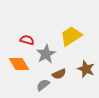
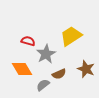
red semicircle: moved 1 px right, 1 px down
orange diamond: moved 3 px right, 5 px down
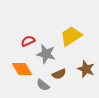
red semicircle: rotated 40 degrees counterclockwise
gray star: rotated 30 degrees counterclockwise
gray semicircle: rotated 104 degrees counterclockwise
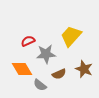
yellow trapezoid: rotated 15 degrees counterclockwise
gray star: rotated 18 degrees counterclockwise
brown star: moved 2 px left
gray semicircle: moved 3 px left
